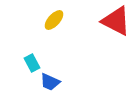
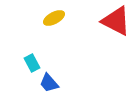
yellow ellipse: moved 2 px up; rotated 20 degrees clockwise
blue trapezoid: moved 1 px left, 1 px down; rotated 25 degrees clockwise
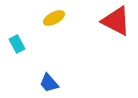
cyan rectangle: moved 15 px left, 19 px up
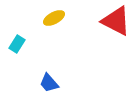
cyan rectangle: rotated 60 degrees clockwise
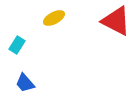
cyan rectangle: moved 1 px down
blue trapezoid: moved 24 px left
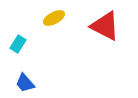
red triangle: moved 11 px left, 5 px down
cyan rectangle: moved 1 px right, 1 px up
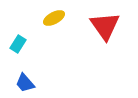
red triangle: rotated 28 degrees clockwise
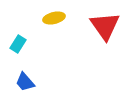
yellow ellipse: rotated 15 degrees clockwise
blue trapezoid: moved 1 px up
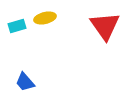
yellow ellipse: moved 9 px left
cyan rectangle: moved 1 px left, 18 px up; rotated 42 degrees clockwise
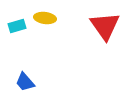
yellow ellipse: rotated 20 degrees clockwise
